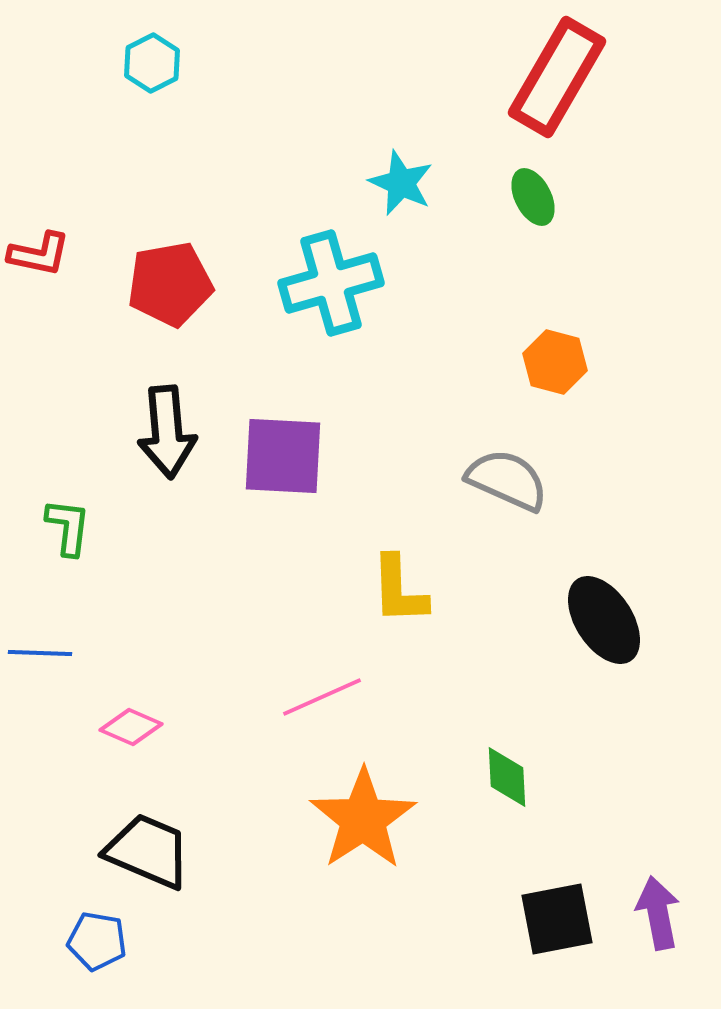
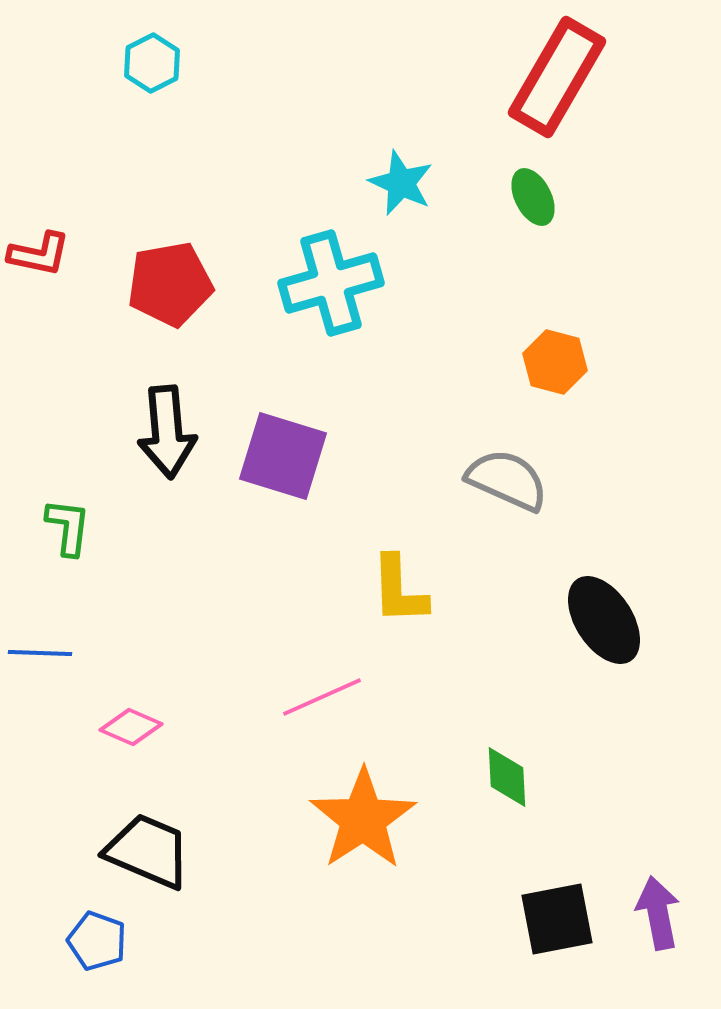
purple square: rotated 14 degrees clockwise
blue pentagon: rotated 10 degrees clockwise
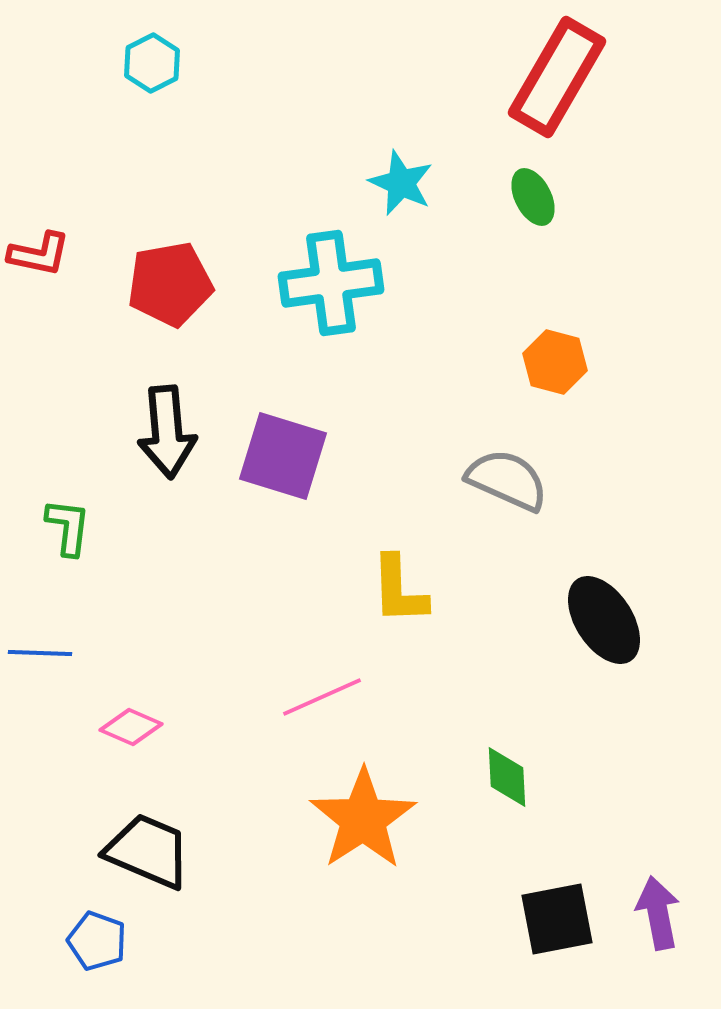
cyan cross: rotated 8 degrees clockwise
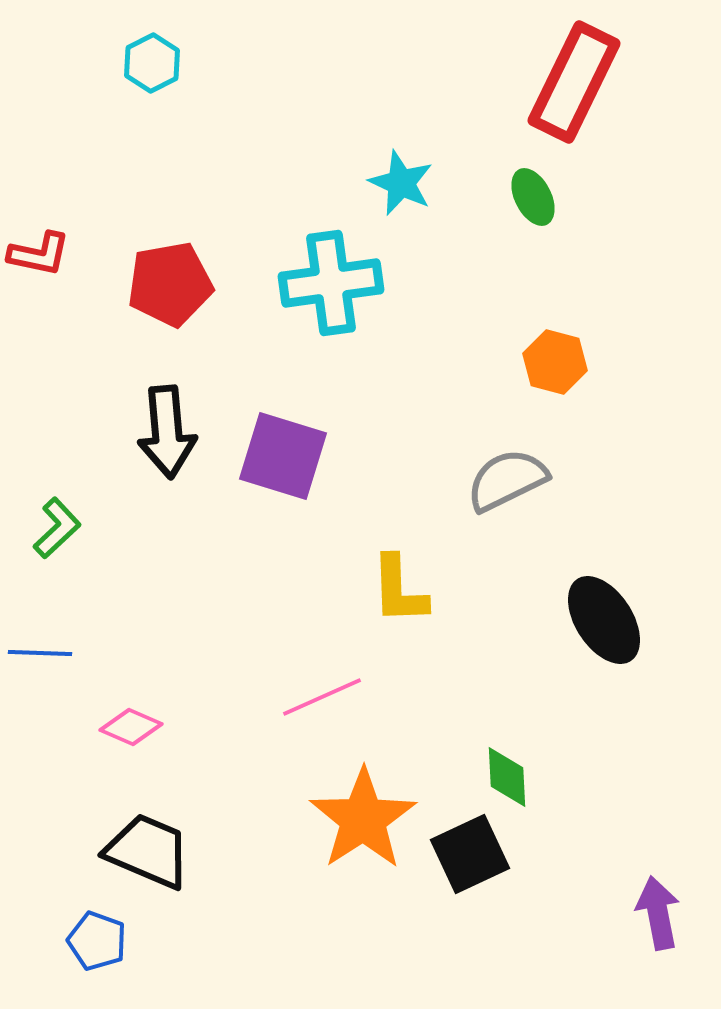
red rectangle: moved 17 px right, 5 px down; rotated 4 degrees counterclockwise
gray semicircle: rotated 50 degrees counterclockwise
green L-shape: moved 11 px left, 1 px down; rotated 40 degrees clockwise
black square: moved 87 px left, 65 px up; rotated 14 degrees counterclockwise
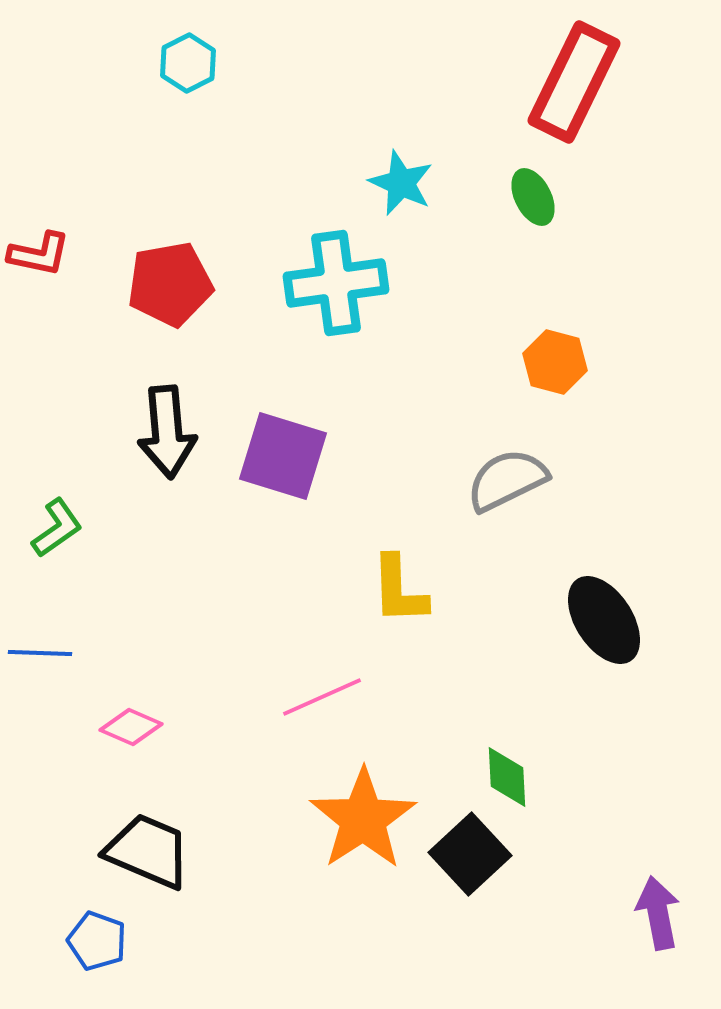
cyan hexagon: moved 36 px right
cyan cross: moved 5 px right
green L-shape: rotated 8 degrees clockwise
black square: rotated 18 degrees counterclockwise
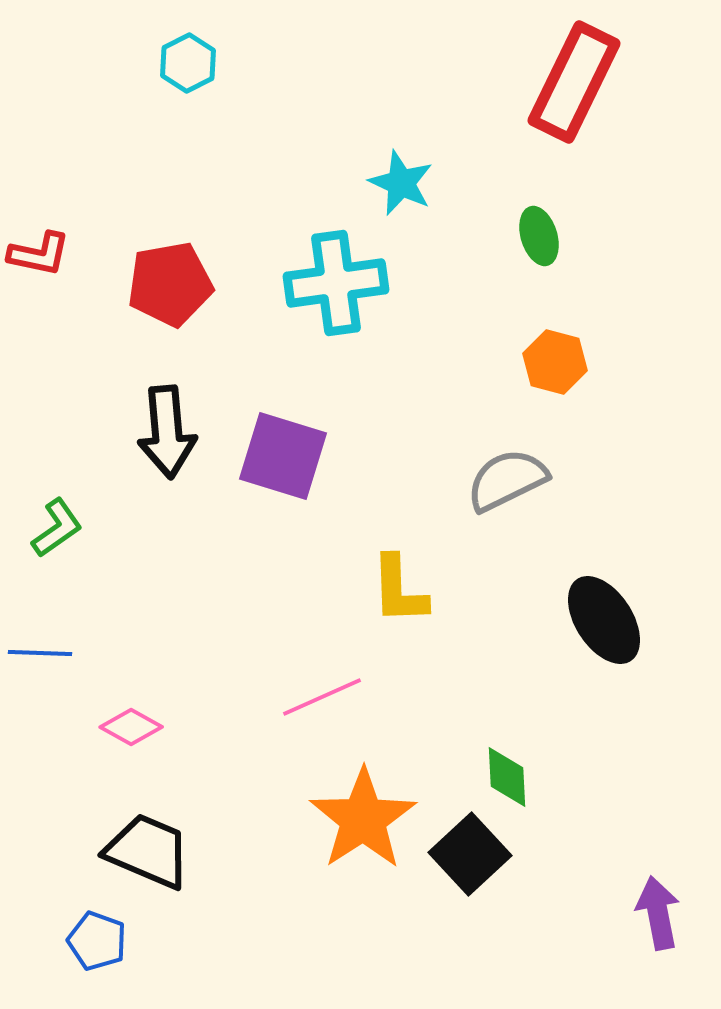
green ellipse: moved 6 px right, 39 px down; rotated 10 degrees clockwise
pink diamond: rotated 6 degrees clockwise
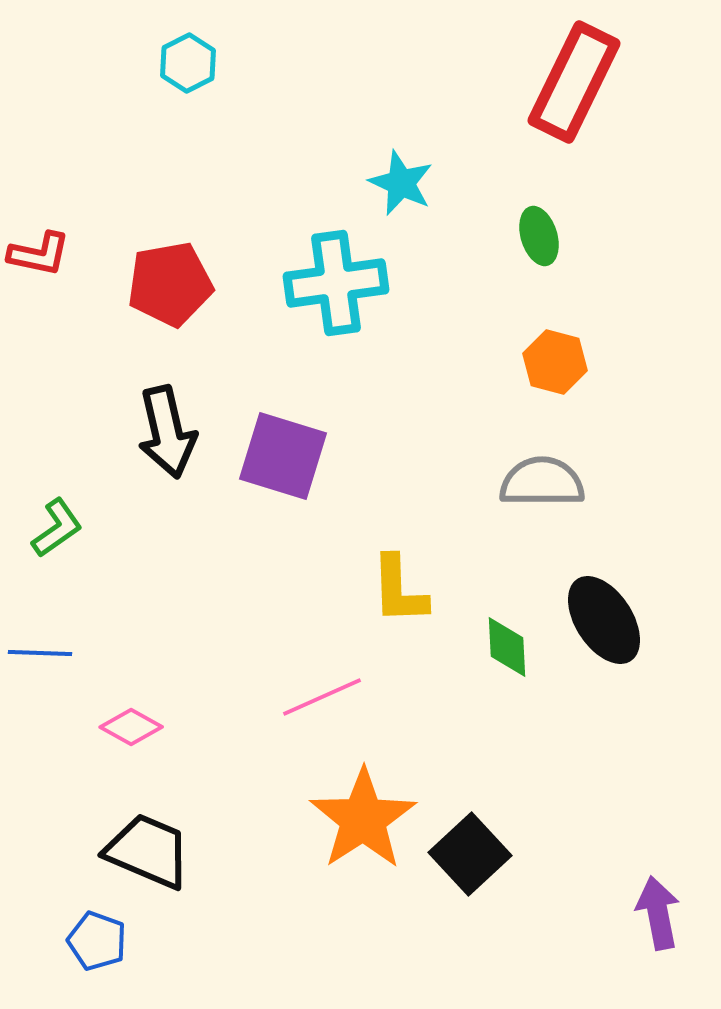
black arrow: rotated 8 degrees counterclockwise
gray semicircle: moved 35 px right, 2 px down; rotated 26 degrees clockwise
green diamond: moved 130 px up
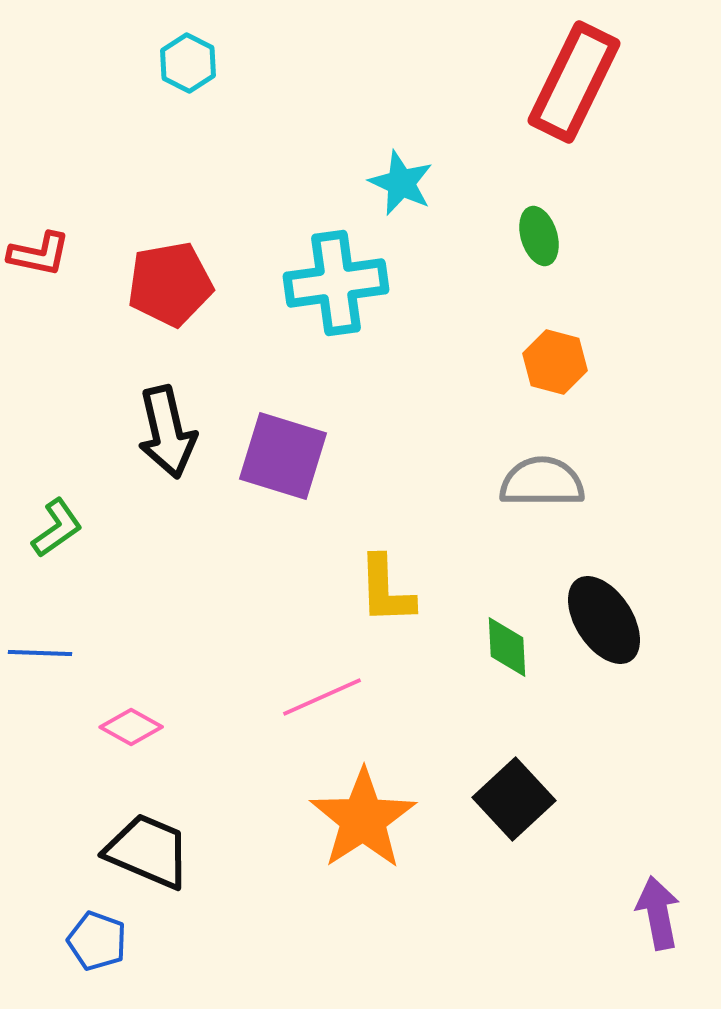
cyan hexagon: rotated 6 degrees counterclockwise
yellow L-shape: moved 13 px left
black square: moved 44 px right, 55 px up
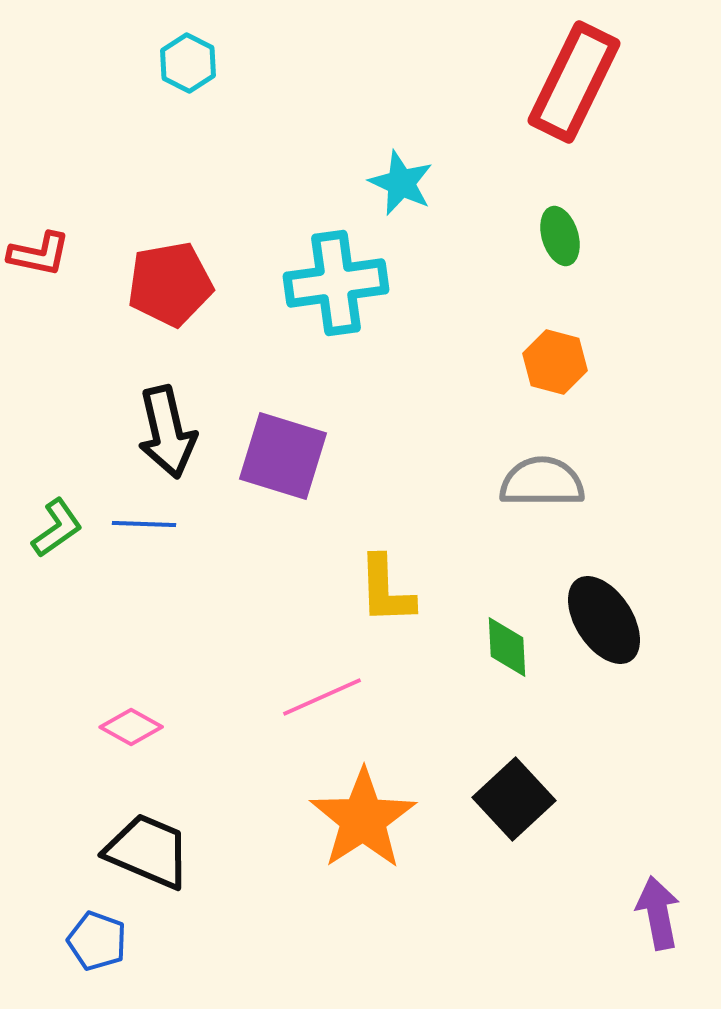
green ellipse: moved 21 px right
blue line: moved 104 px right, 129 px up
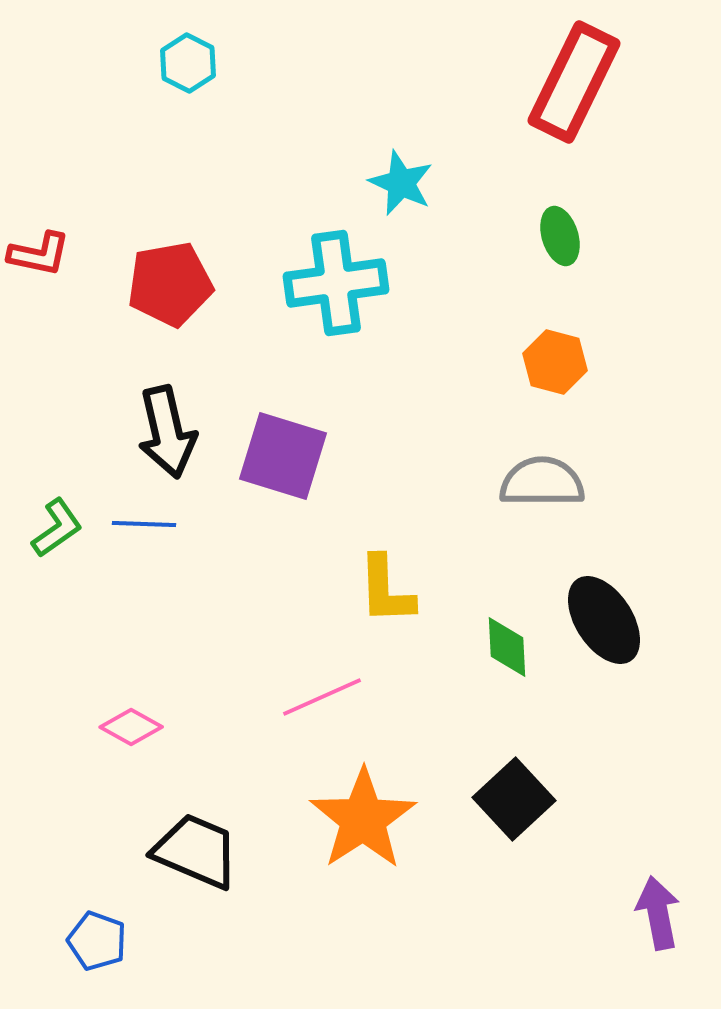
black trapezoid: moved 48 px right
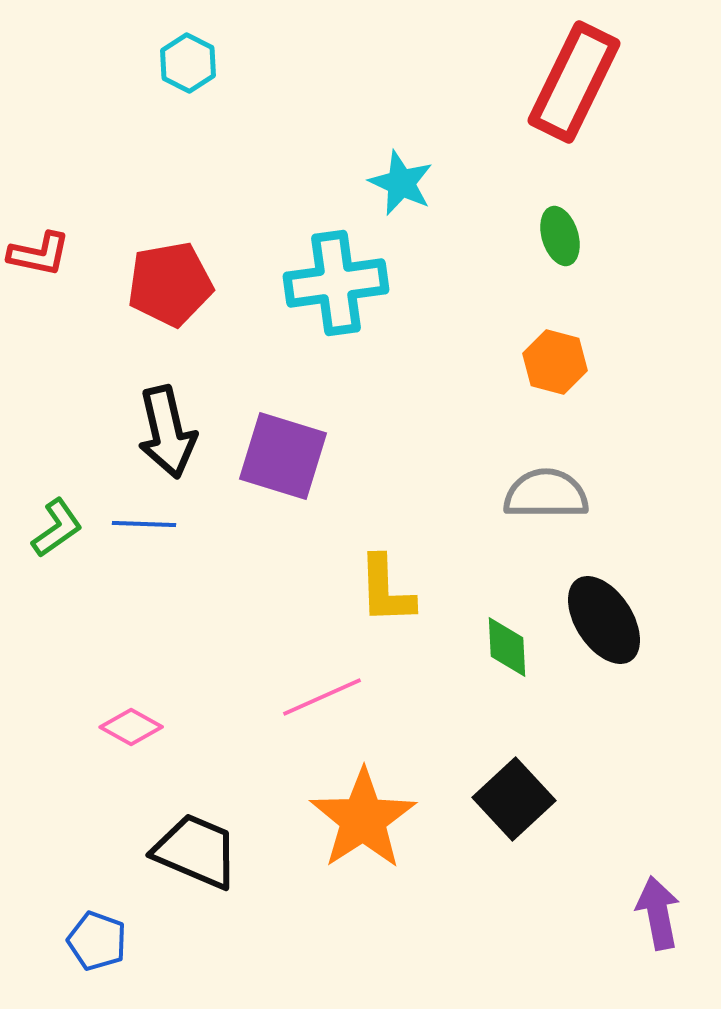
gray semicircle: moved 4 px right, 12 px down
